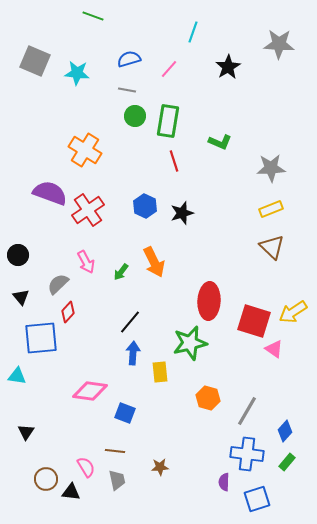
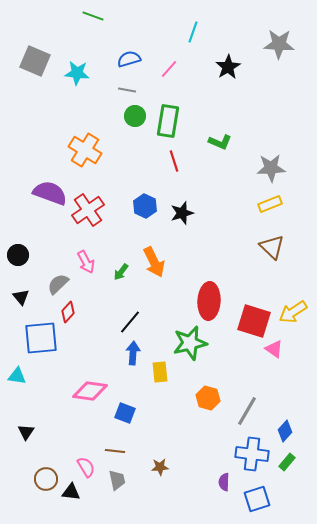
yellow rectangle at (271, 209): moved 1 px left, 5 px up
blue cross at (247, 454): moved 5 px right
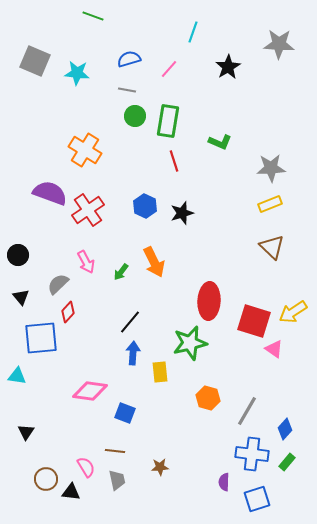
blue diamond at (285, 431): moved 2 px up
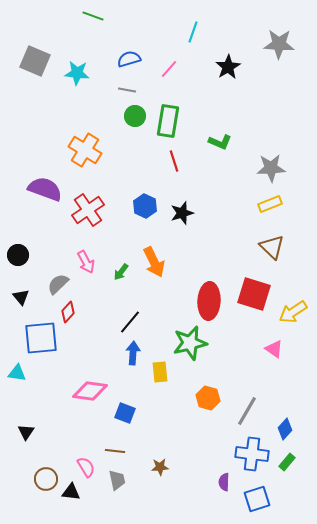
purple semicircle at (50, 193): moved 5 px left, 4 px up
red square at (254, 321): moved 27 px up
cyan triangle at (17, 376): moved 3 px up
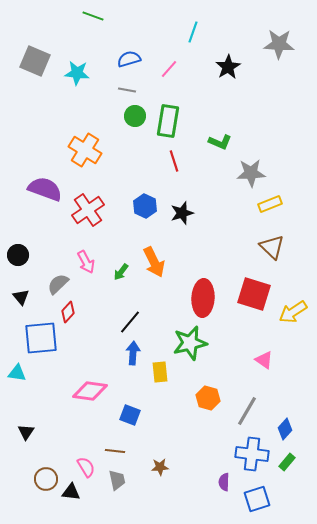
gray star at (271, 168): moved 20 px left, 5 px down
red ellipse at (209, 301): moved 6 px left, 3 px up
pink triangle at (274, 349): moved 10 px left, 11 px down
blue square at (125, 413): moved 5 px right, 2 px down
